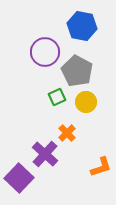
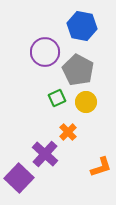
gray pentagon: moved 1 px right, 1 px up
green square: moved 1 px down
orange cross: moved 1 px right, 1 px up
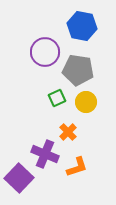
gray pentagon: rotated 20 degrees counterclockwise
purple cross: rotated 20 degrees counterclockwise
orange L-shape: moved 24 px left
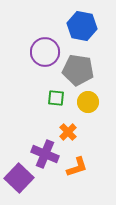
green square: moved 1 px left; rotated 30 degrees clockwise
yellow circle: moved 2 px right
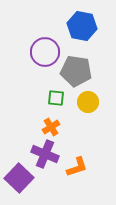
gray pentagon: moved 2 px left, 1 px down
orange cross: moved 17 px left, 5 px up; rotated 12 degrees clockwise
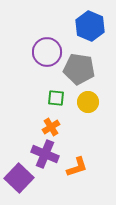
blue hexagon: moved 8 px right; rotated 12 degrees clockwise
purple circle: moved 2 px right
gray pentagon: moved 3 px right, 2 px up
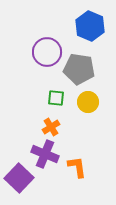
orange L-shape: rotated 80 degrees counterclockwise
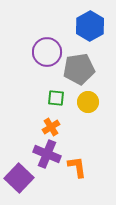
blue hexagon: rotated 8 degrees clockwise
gray pentagon: rotated 16 degrees counterclockwise
purple cross: moved 2 px right
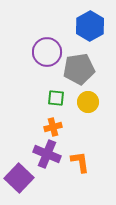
orange cross: moved 2 px right; rotated 18 degrees clockwise
orange L-shape: moved 3 px right, 5 px up
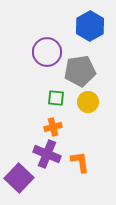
gray pentagon: moved 1 px right, 2 px down
